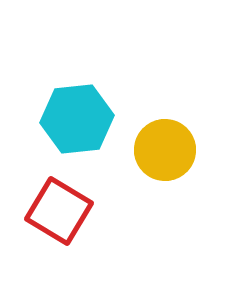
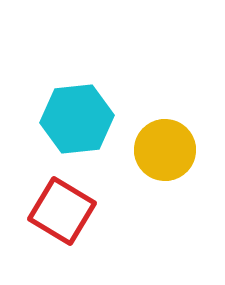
red square: moved 3 px right
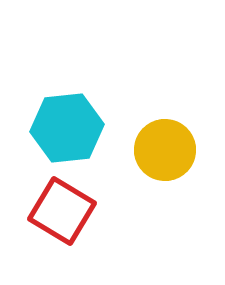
cyan hexagon: moved 10 px left, 9 px down
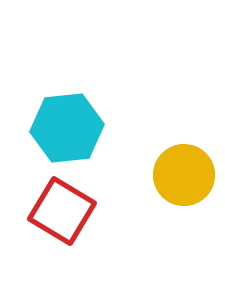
yellow circle: moved 19 px right, 25 px down
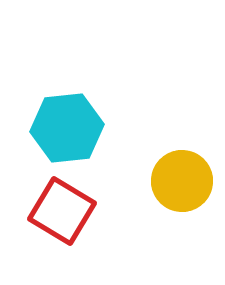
yellow circle: moved 2 px left, 6 px down
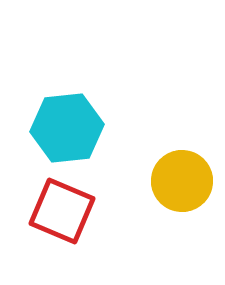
red square: rotated 8 degrees counterclockwise
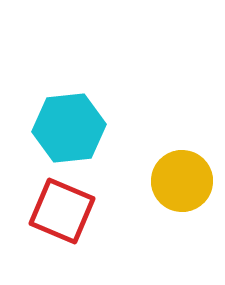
cyan hexagon: moved 2 px right
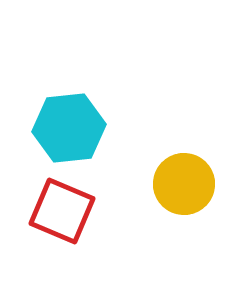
yellow circle: moved 2 px right, 3 px down
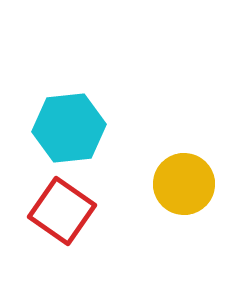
red square: rotated 12 degrees clockwise
